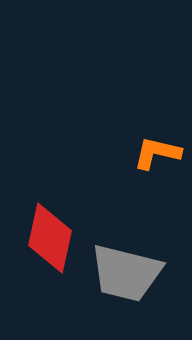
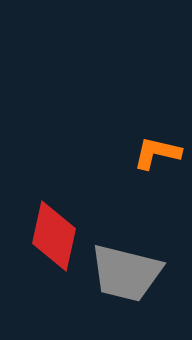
red diamond: moved 4 px right, 2 px up
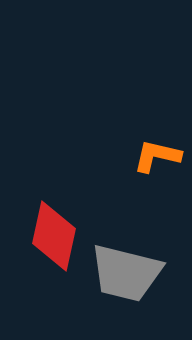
orange L-shape: moved 3 px down
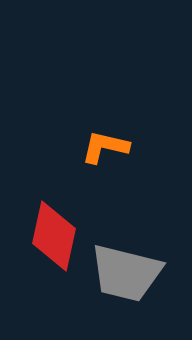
orange L-shape: moved 52 px left, 9 px up
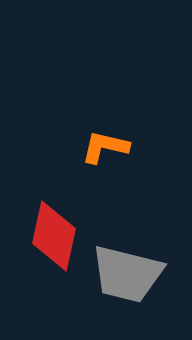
gray trapezoid: moved 1 px right, 1 px down
